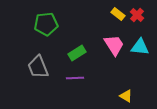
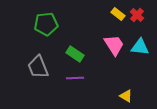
green rectangle: moved 2 px left, 1 px down; rotated 66 degrees clockwise
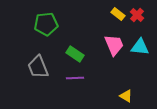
pink trapezoid: rotated 10 degrees clockwise
